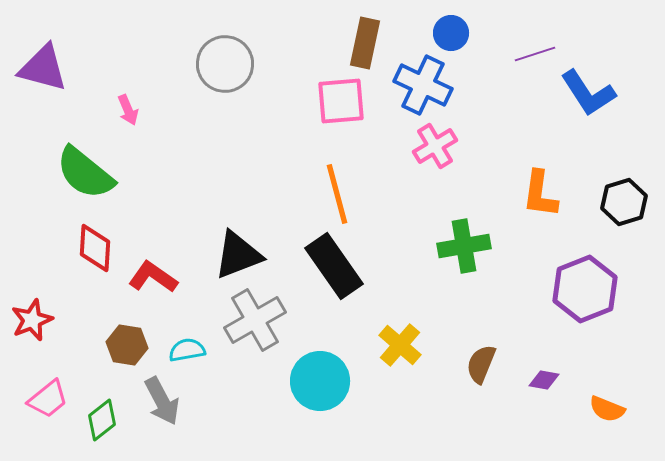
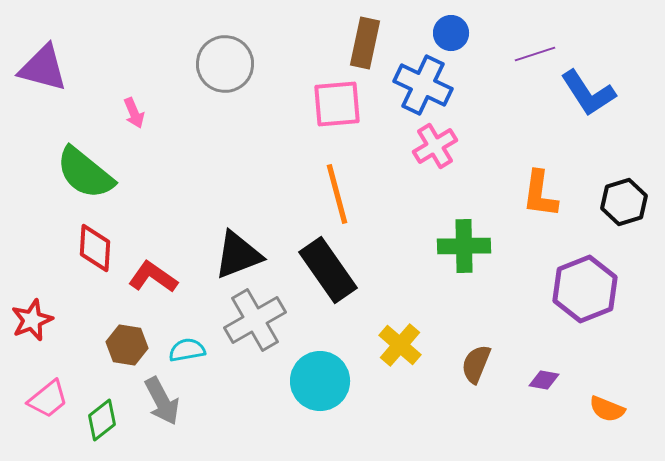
pink square: moved 4 px left, 3 px down
pink arrow: moved 6 px right, 3 px down
green cross: rotated 9 degrees clockwise
black rectangle: moved 6 px left, 4 px down
brown semicircle: moved 5 px left
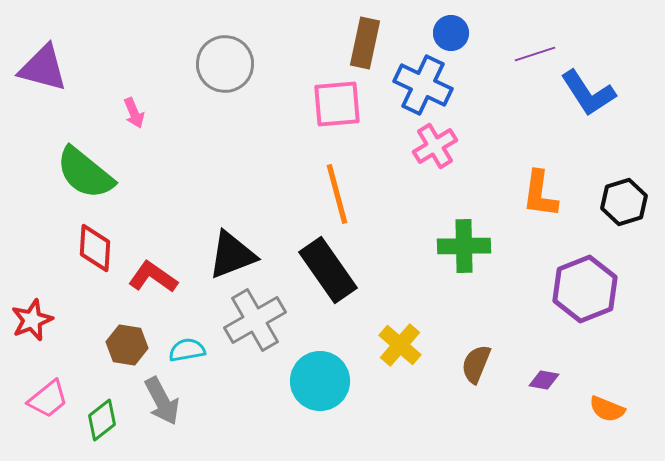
black triangle: moved 6 px left
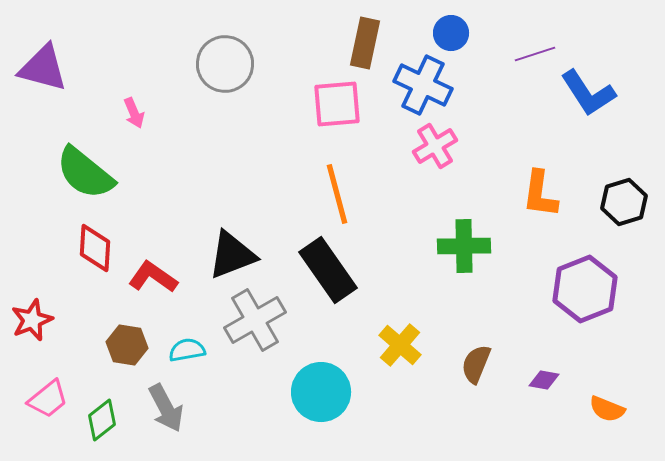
cyan circle: moved 1 px right, 11 px down
gray arrow: moved 4 px right, 7 px down
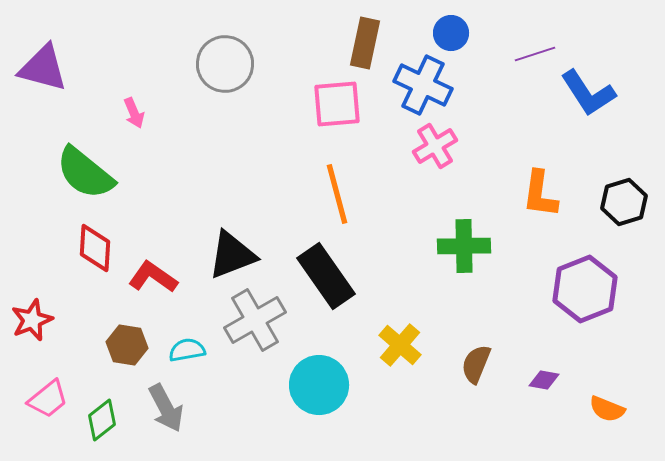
black rectangle: moved 2 px left, 6 px down
cyan circle: moved 2 px left, 7 px up
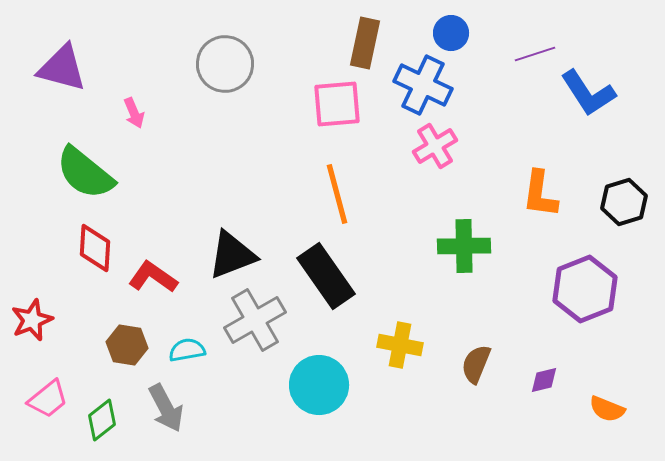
purple triangle: moved 19 px right
yellow cross: rotated 30 degrees counterclockwise
purple diamond: rotated 24 degrees counterclockwise
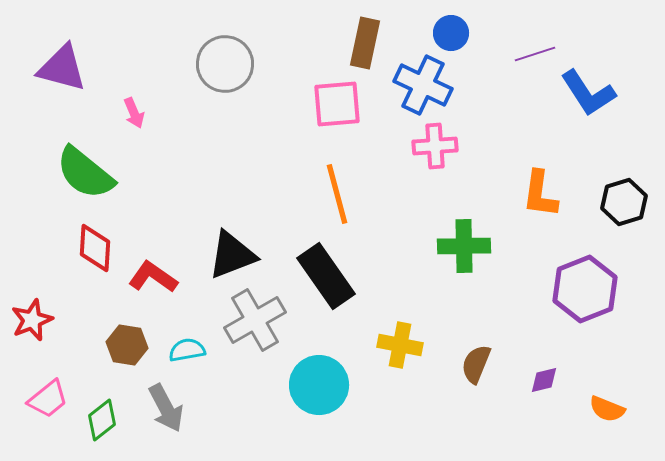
pink cross: rotated 27 degrees clockwise
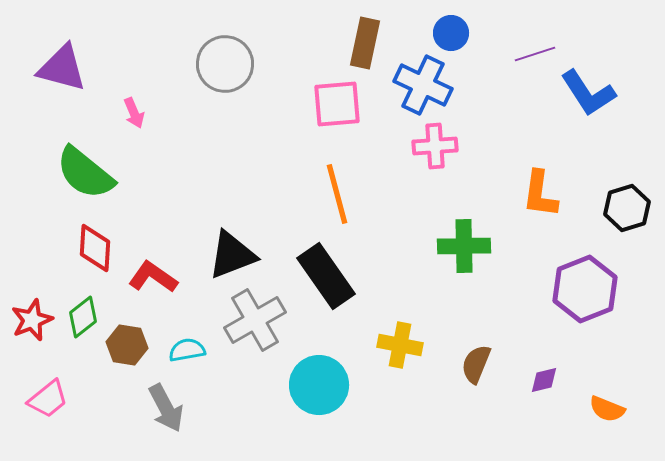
black hexagon: moved 3 px right, 6 px down
green diamond: moved 19 px left, 103 px up
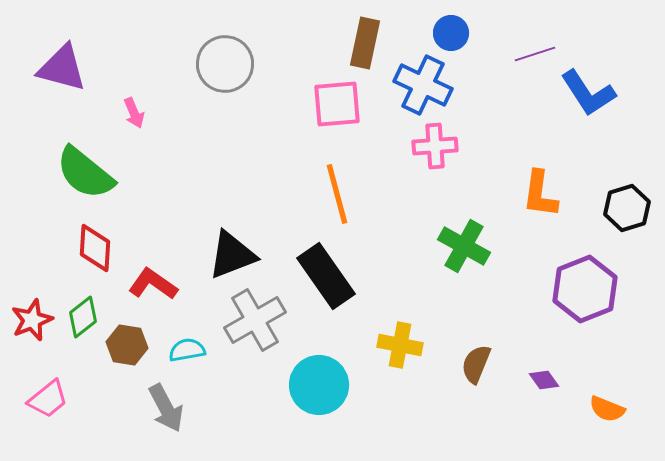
green cross: rotated 30 degrees clockwise
red L-shape: moved 7 px down
purple diamond: rotated 68 degrees clockwise
